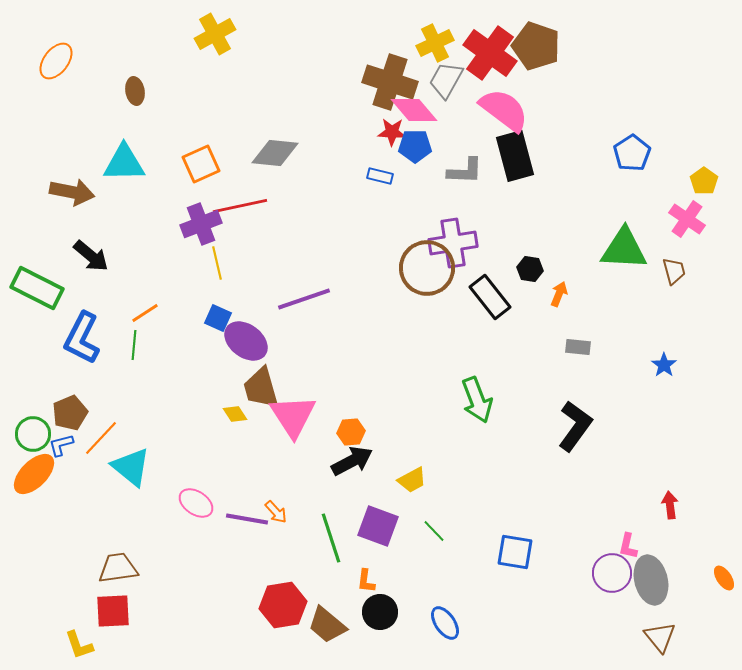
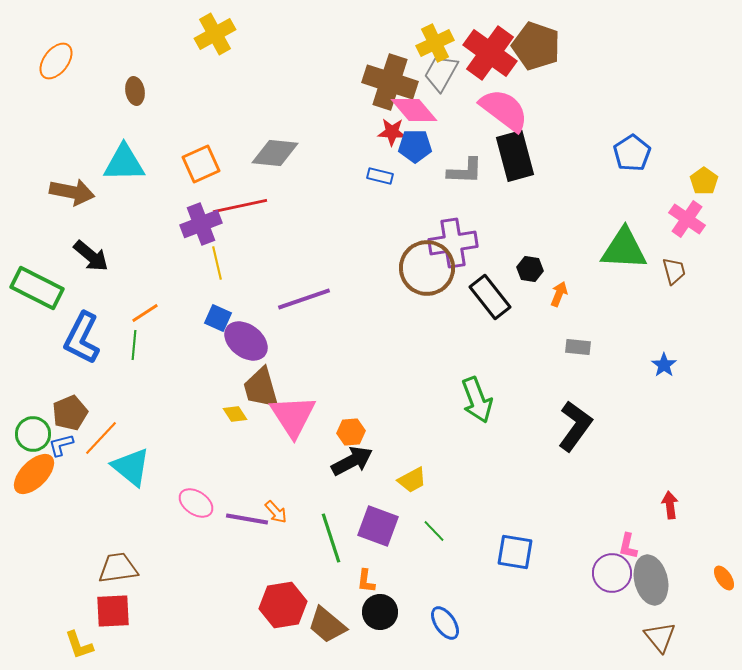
gray trapezoid at (446, 80): moved 5 px left, 7 px up
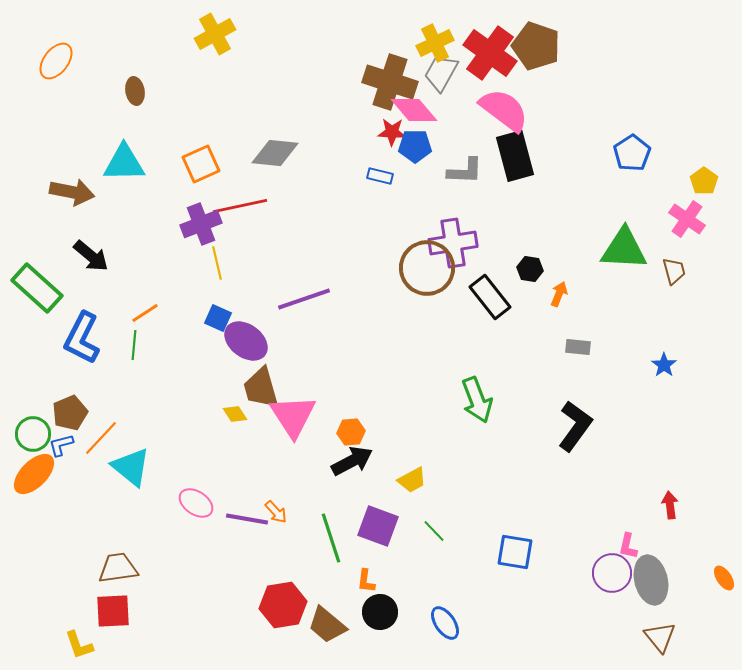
green rectangle at (37, 288): rotated 15 degrees clockwise
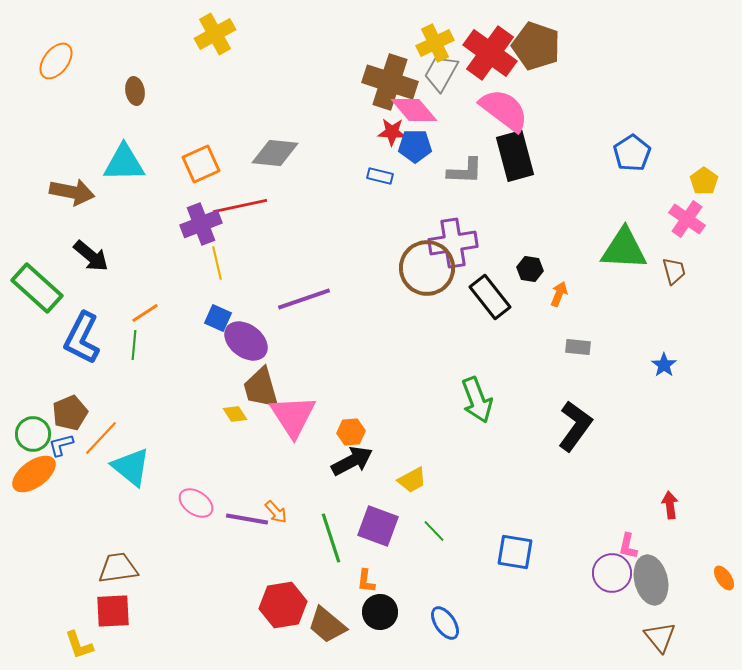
orange ellipse at (34, 474): rotated 9 degrees clockwise
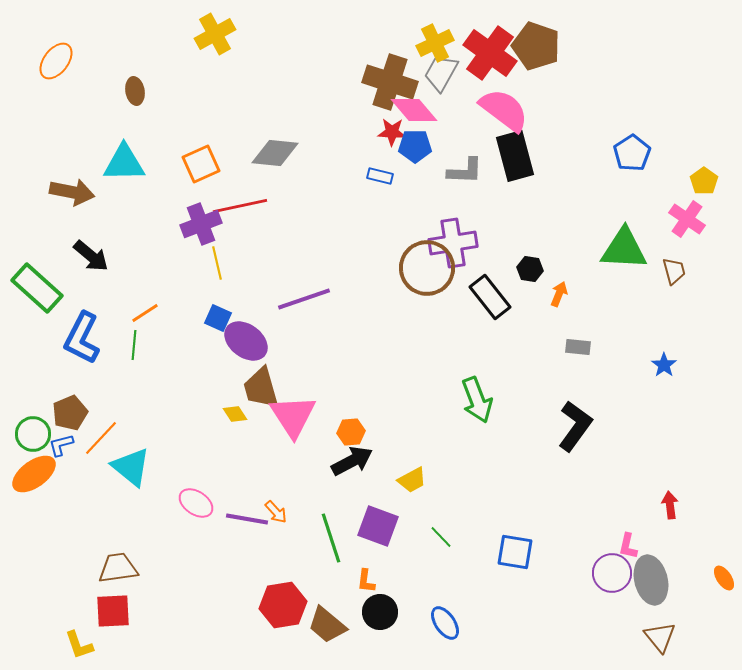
green line at (434, 531): moved 7 px right, 6 px down
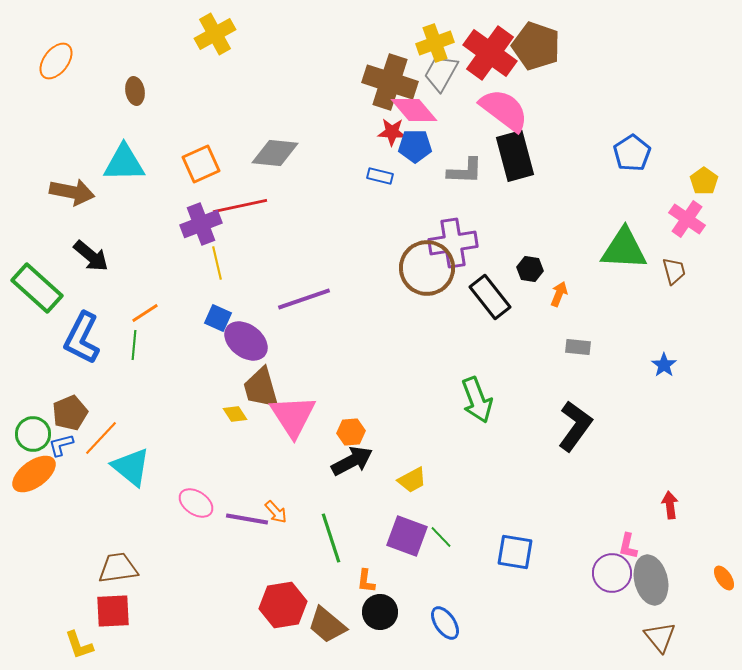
yellow cross at (435, 43): rotated 6 degrees clockwise
purple square at (378, 526): moved 29 px right, 10 px down
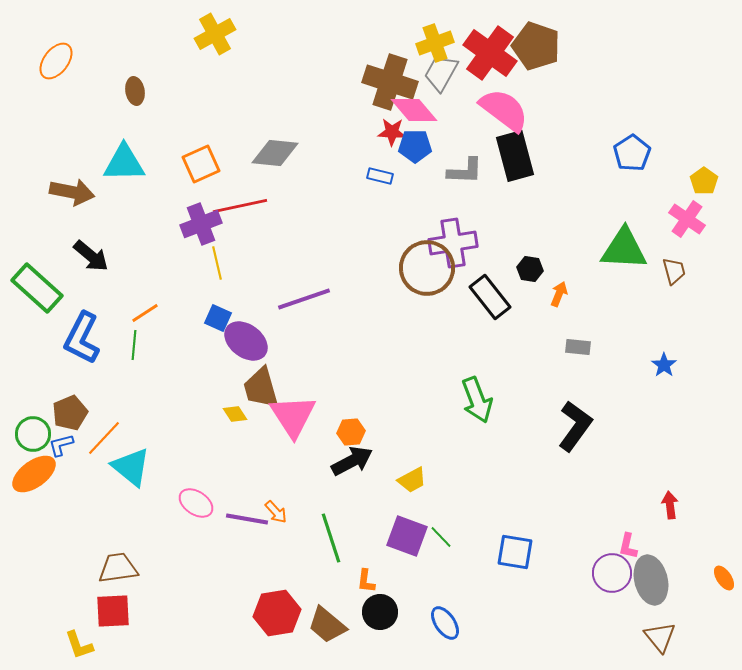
orange line at (101, 438): moved 3 px right
red hexagon at (283, 605): moved 6 px left, 8 px down
